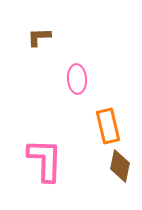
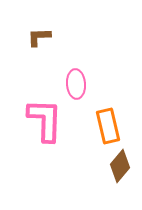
pink ellipse: moved 1 px left, 5 px down
pink L-shape: moved 40 px up
brown diamond: rotated 28 degrees clockwise
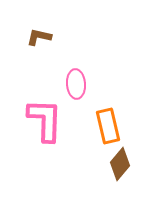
brown L-shape: rotated 15 degrees clockwise
brown diamond: moved 2 px up
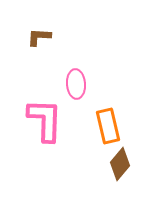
brown L-shape: rotated 10 degrees counterclockwise
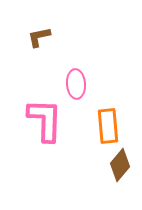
brown L-shape: rotated 15 degrees counterclockwise
orange rectangle: rotated 8 degrees clockwise
brown diamond: moved 1 px down
